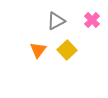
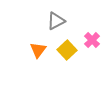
pink cross: moved 20 px down
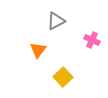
pink cross: rotated 21 degrees counterclockwise
yellow square: moved 4 px left, 27 px down
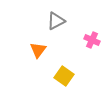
yellow square: moved 1 px right, 1 px up; rotated 12 degrees counterclockwise
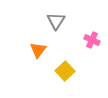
gray triangle: rotated 30 degrees counterclockwise
yellow square: moved 1 px right, 5 px up; rotated 12 degrees clockwise
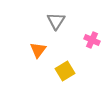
yellow square: rotated 12 degrees clockwise
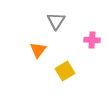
pink cross: rotated 21 degrees counterclockwise
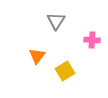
orange triangle: moved 1 px left, 6 px down
